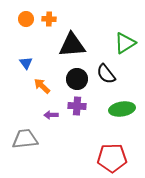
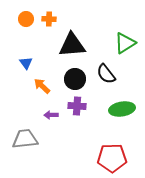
black circle: moved 2 px left
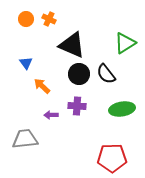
orange cross: rotated 24 degrees clockwise
black triangle: rotated 28 degrees clockwise
black circle: moved 4 px right, 5 px up
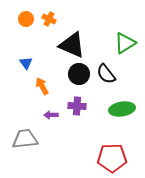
orange arrow: rotated 18 degrees clockwise
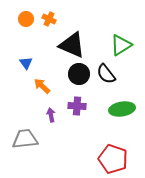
green triangle: moved 4 px left, 2 px down
orange arrow: rotated 18 degrees counterclockwise
purple arrow: rotated 80 degrees clockwise
red pentagon: moved 1 px right, 1 px down; rotated 20 degrees clockwise
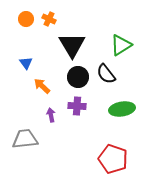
black triangle: rotated 36 degrees clockwise
black circle: moved 1 px left, 3 px down
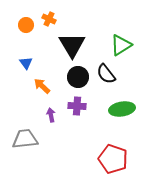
orange circle: moved 6 px down
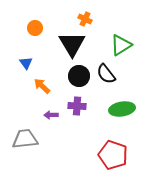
orange cross: moved 36 px right
orange circle: moved 9 px right, 3 px down
black triangle: moved 1 px up
black circle: moved 1 px right, 1 px up
purple arrow: rotated 80 degrees counterclockwise
red pentagon: moved 4 px up
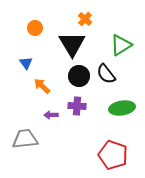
orange cross: rotated 16 degrees clockwise
green ellipse: moved 1 px up
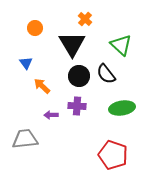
green triangle: rotated 45 degrees counterclockwise
